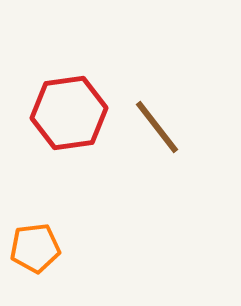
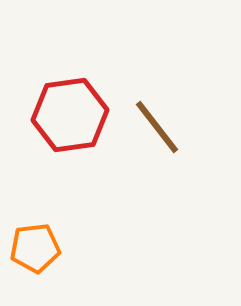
red hexagon: moved 1 px right, 2 px down
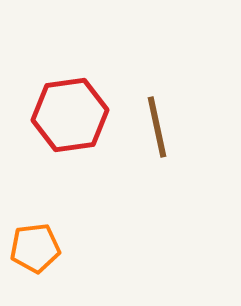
brown line: rotated 26 degrees clockwise
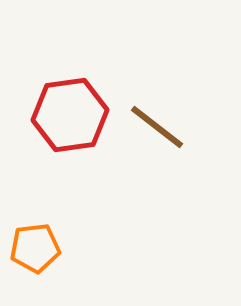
brown line: rotated 40 degrees counterclockwise
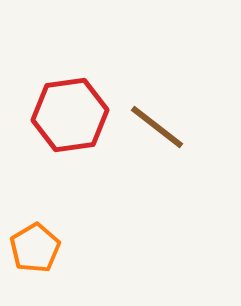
orange pentagon: rotated 24 degrees counterclockwise
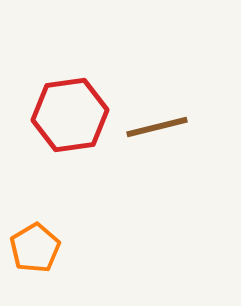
brown line: rotated 52 degrees counterclockwise
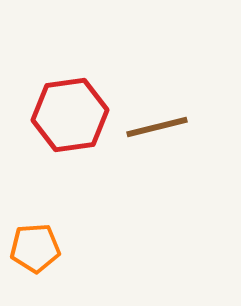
orange pentagon: rotated 27 degrees clockwise
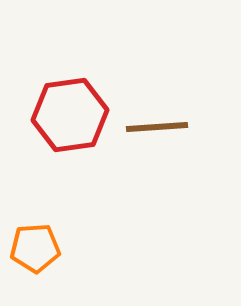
brown line: rotated 10 degrees clockwise
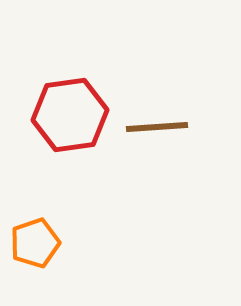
orange pentagon: moved 5 px up; rotated 15 degrees counterclockwise
